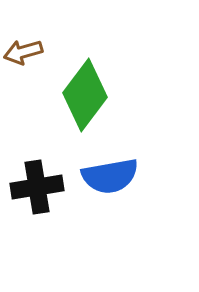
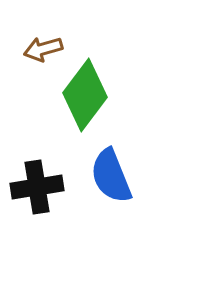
brown arrow: moved 20 px right, 3 px up
blue semicircle: moved 1 px right; rotated 78 degrees clockwise
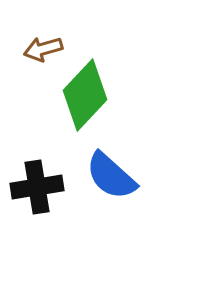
green diamond: rotated 6 degrees clockwise
blue semicircle: rotated 26 degrees counterclockwise
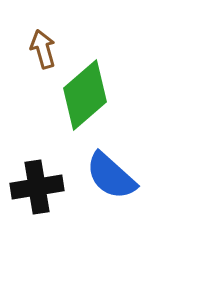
brown arrow: rotated 90 degrees clockwise
green diamond: rotated 6 degrees clockwise
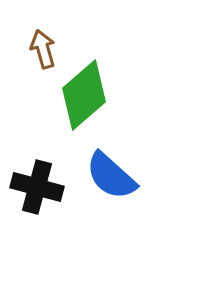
green diamond: moved 1 px left
black cross: rotated 24 degrees clockwise
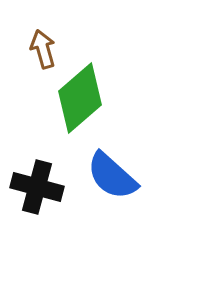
green diamond: moved 4 px left, 3 px down
blue semicircle: moved 1 px right
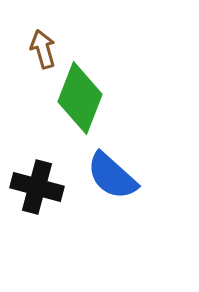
green diamond: rotated 28 degrees counterclockwise
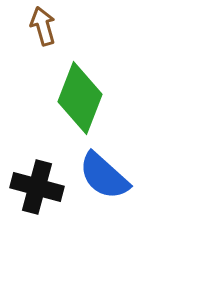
brown arrow: moved 23 px up
blue semicircle: moved 8 px left
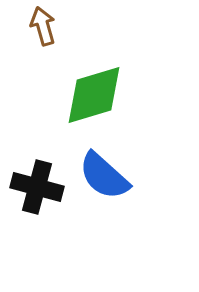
green diamond: moved 14 px right, 3 px up; rotated 52 degrees clockwise
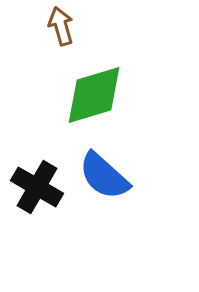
brown arrow: moved 18 px right
black cross: rotated 15 degrees clockwise
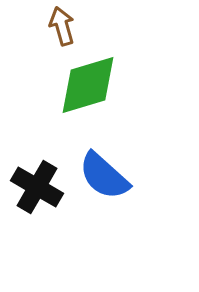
brown arrow: moved 1 px right
green diamond: moved 6 px left, 10 px up
